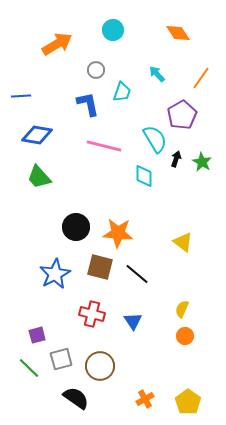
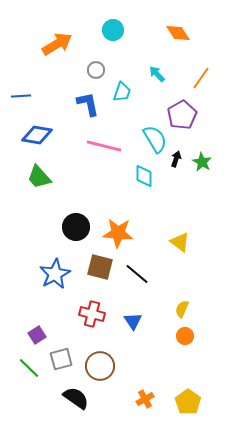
yellow triangle: moved 3 px left
purple square: rotated 18 degrees counterclockwise
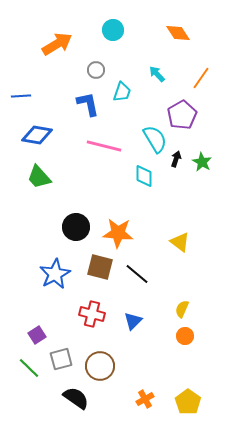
blue triangle: rotated 18 degrees clockwise
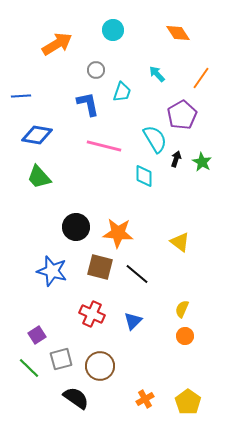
blue star: moved 3 px left, 3 px up; rotated 28 degrees counterclockwise
red cross: rotated 10 degrees clockwise
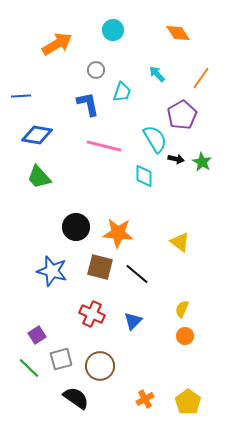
black arrow: rotated 84 degrees clockwise
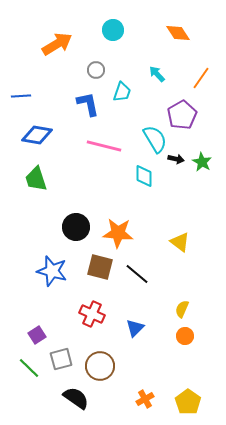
green trapezoid: moved 3 px left, 2 px down; rotated 24 degrees clockwise
blue triangle: moved 2 px right, 7 px down
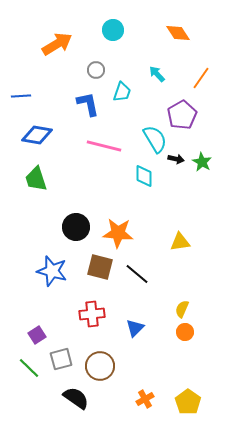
yellow triangle: rotated 45 degrees counterclockwise
red cross: rotated 30 degrees counterclockwise
orange circle: moved 4 px up
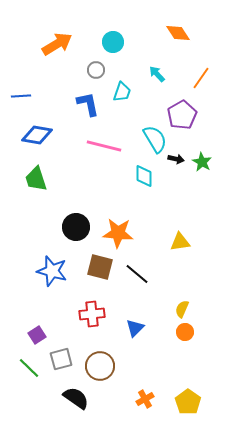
cyan circle: moved 12 px down
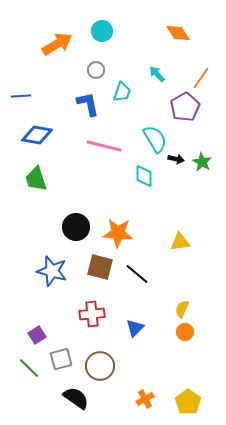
cyan circle: moved 11 px left, 11 px up
purple pentagon: moved 3 px right, 8 px up
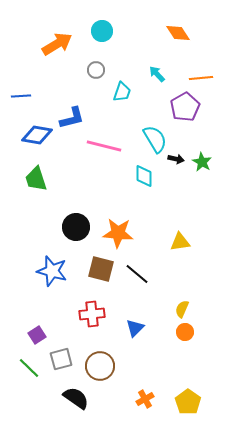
orange line: rotated 50 degrees clockwise
blue L-shape: moved 16 px left, 14 px down; rotated 88 degrees clockwise
brown square: moved 1 px right, 2 px down
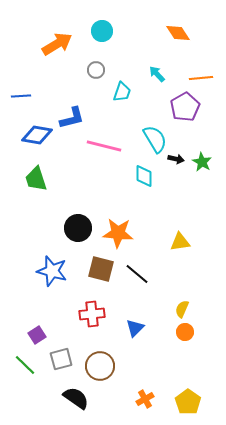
black circle: moved 2 px right, 1 px down
green line: moved 4 px left, 3 px up
